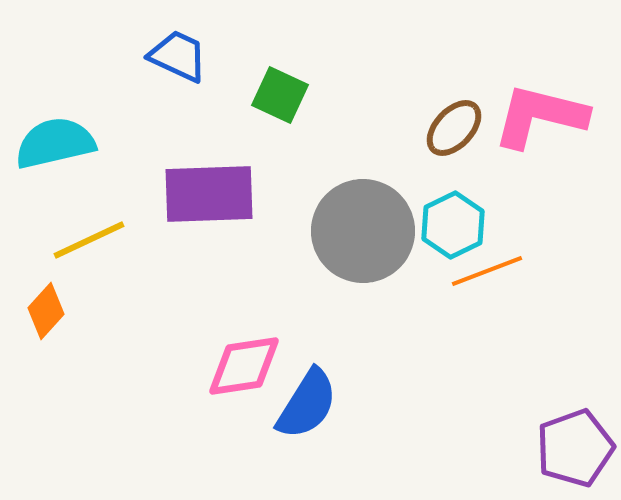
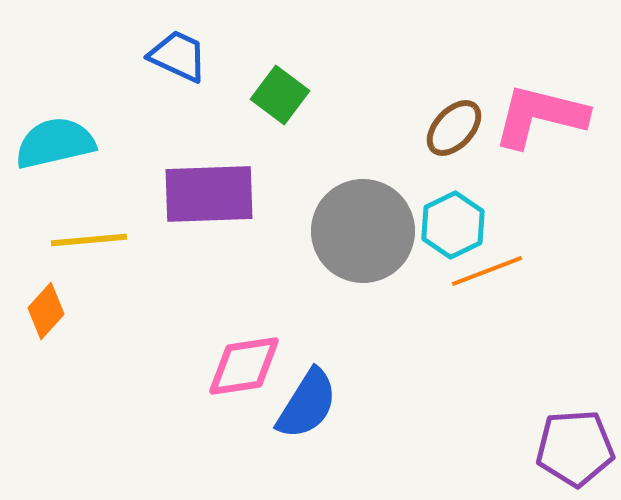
green square: rotated 12 degrees clockwise
yellow line: rotated 20 degrees clockwise
purple pentagon: rotated 16 degrees clockwise
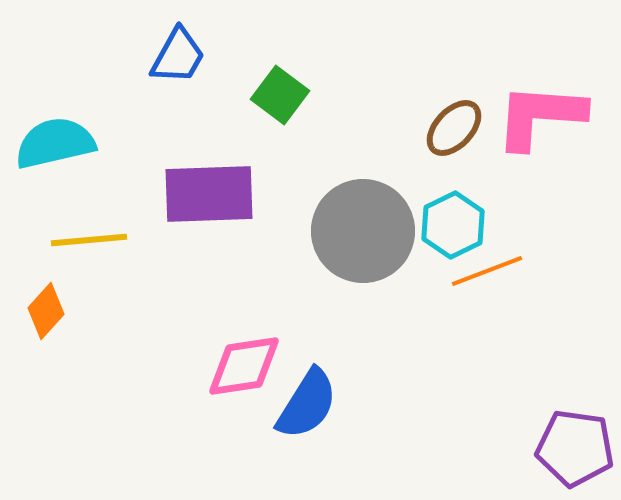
blue trapezoid: rotated 94 degrees clockwise
pink L-shape: rotated 10 degrees counterclockwise
purple pentagon: rotated 12 degrees clockwise
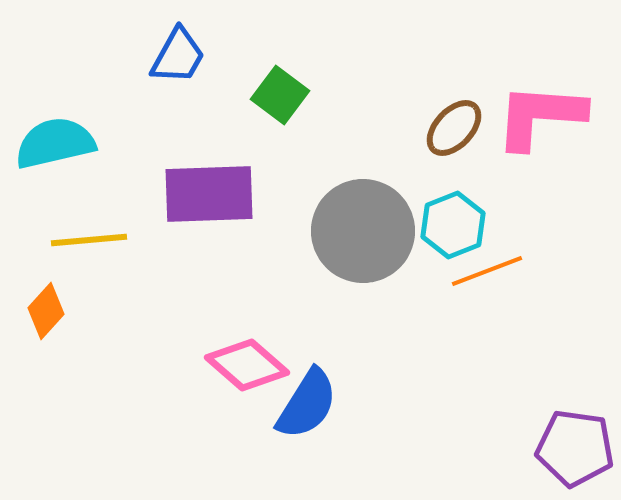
cyan hexagon: rotated 4 degrees clockwise
pink diamond: moved 3 px right, 1 px up; rotated 50 degrees clockwise
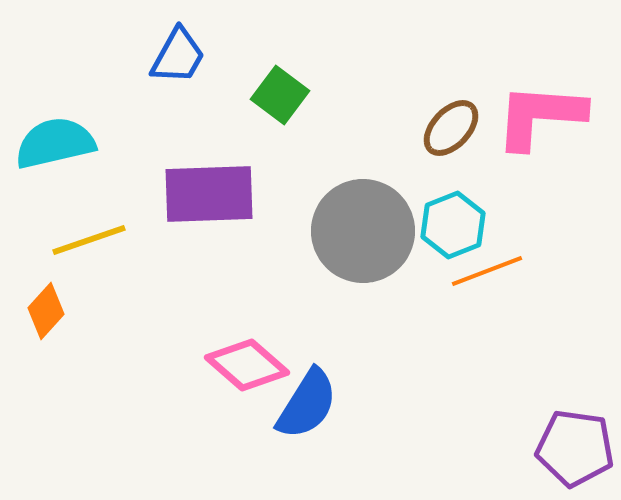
brown ellipse: moved 3 px left
yellow line: rotated 14 degrees counterclockwise
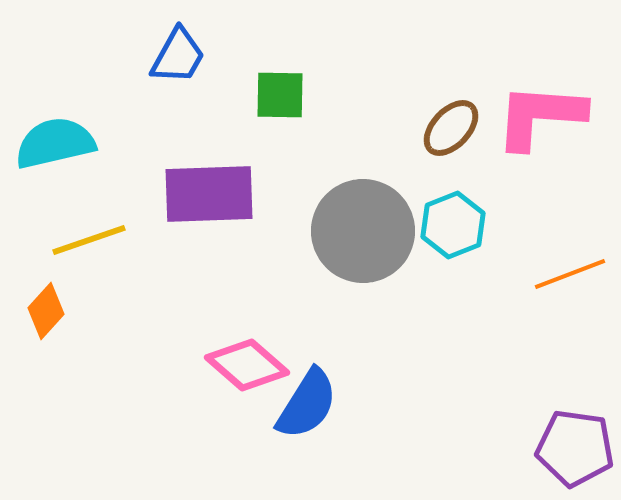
green square: rotated 36 degrees counterclockwise
orange line: moved 83 px right, 3 px down
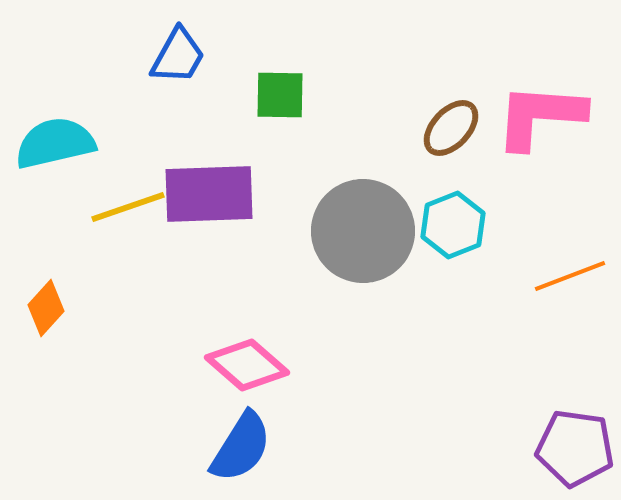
yellow line: moved 39 px right, 33 px up
orange line: moved 2 px down
orange diamond: moved 3 px up
blue semicircle: moved 66 px left, 43 px down
